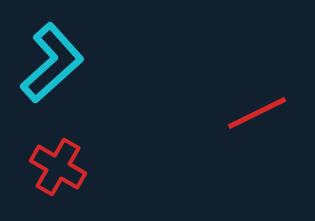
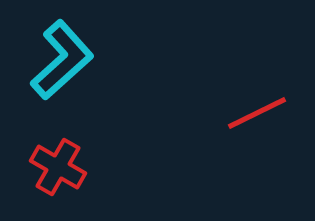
cyan L-shape: moved 10 px right, 3 px up
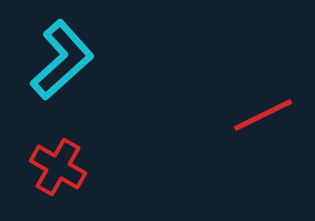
red line: moved 6 px right, 2 px down
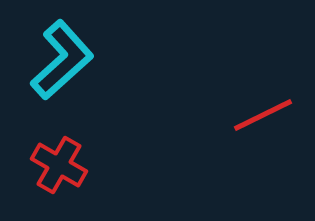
red cross: moved 1 px right, 2 px up
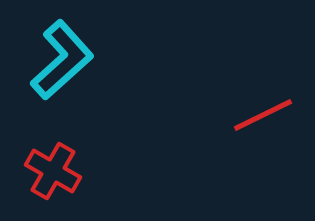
red cross: moved 6 px left, 6 px down
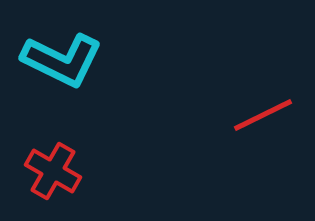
cyan L-shape: rotated 68 degrees clockwise
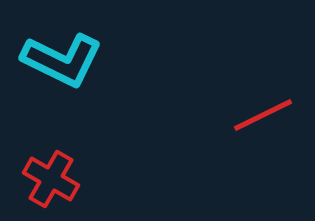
red cross: moved 2 px left, 8 px down
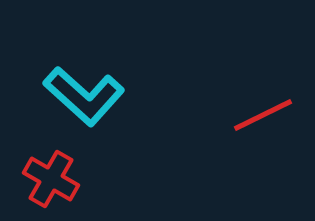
cyan L-shape: moved 22 px right, 36 px down; rotated 16 degrees clockwise
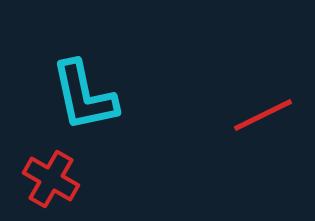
cyan L-shape: rotated 36 degrees clockwise
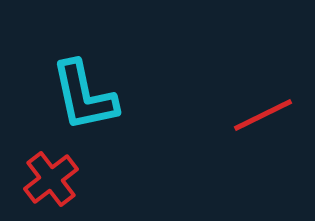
red cross: rotated 22 degrees clockwise
